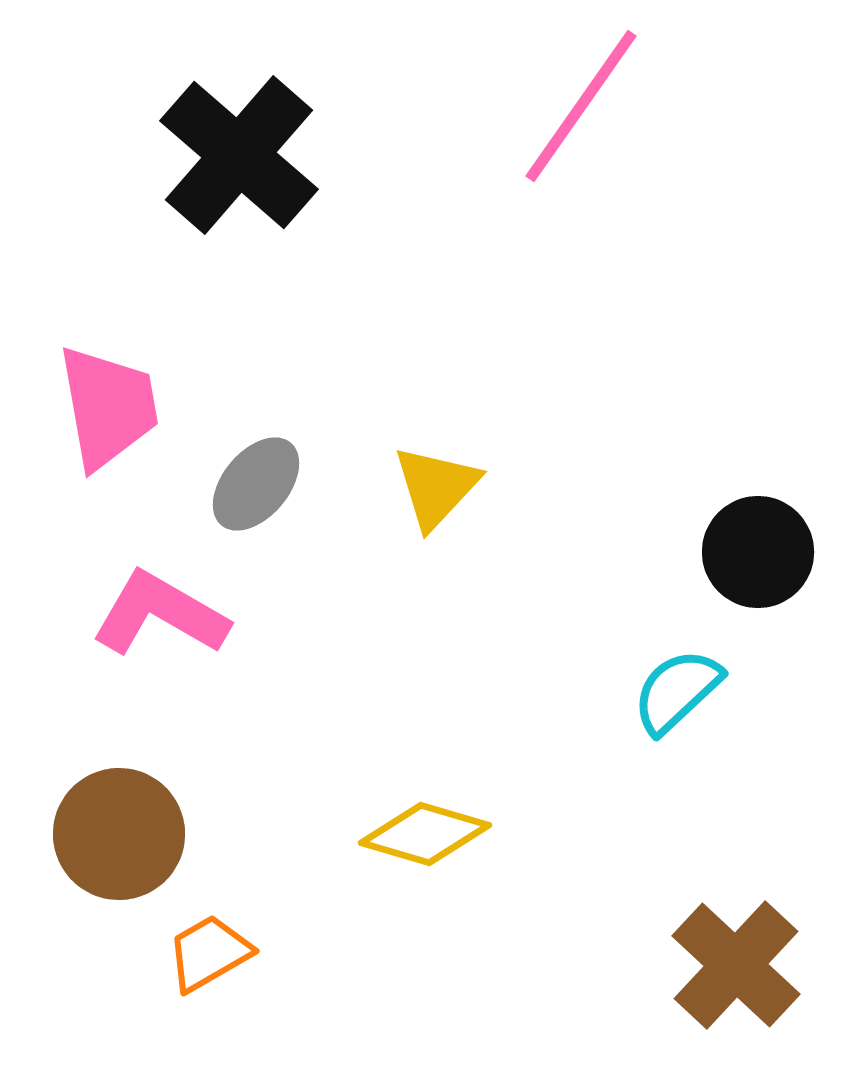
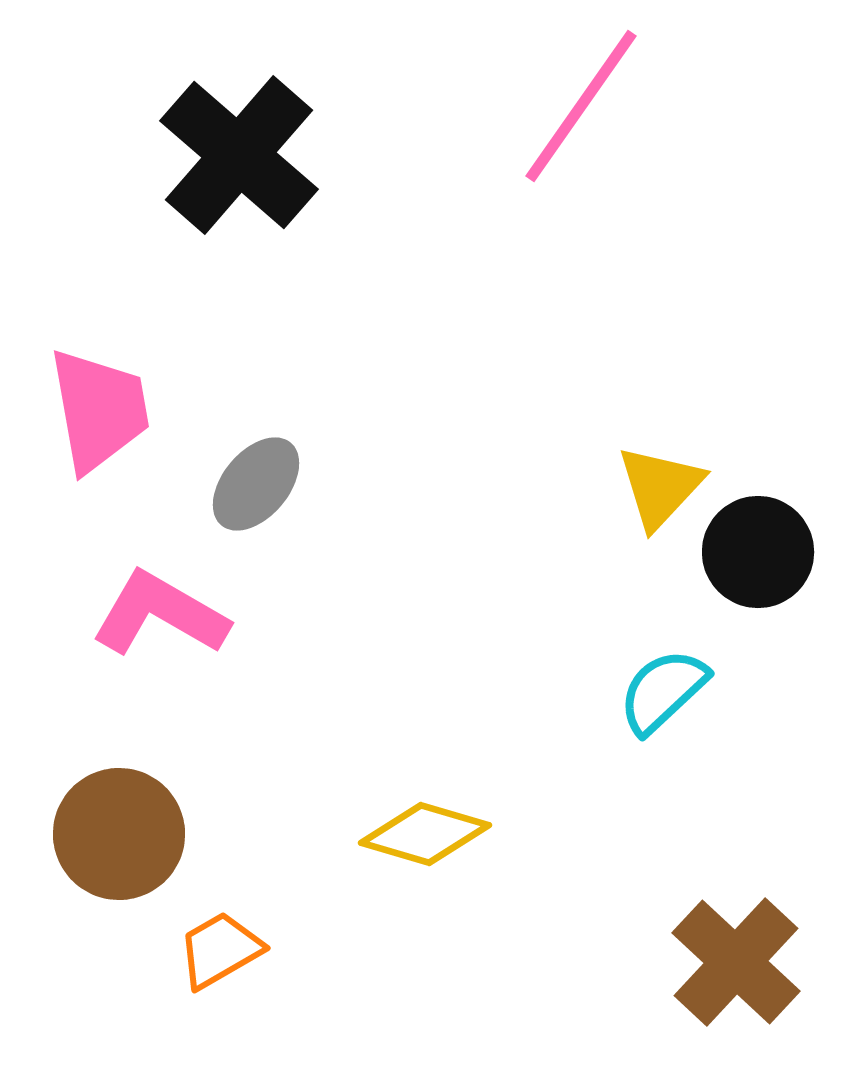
pink trapezoid: moved 9 px left, 3 px down
yellow triangle: moved 224 px right
cyan semicircle: moved 14 px left
orange trapezoid: moved 11 px right, 3 px up
brown cross: moved 3 px up
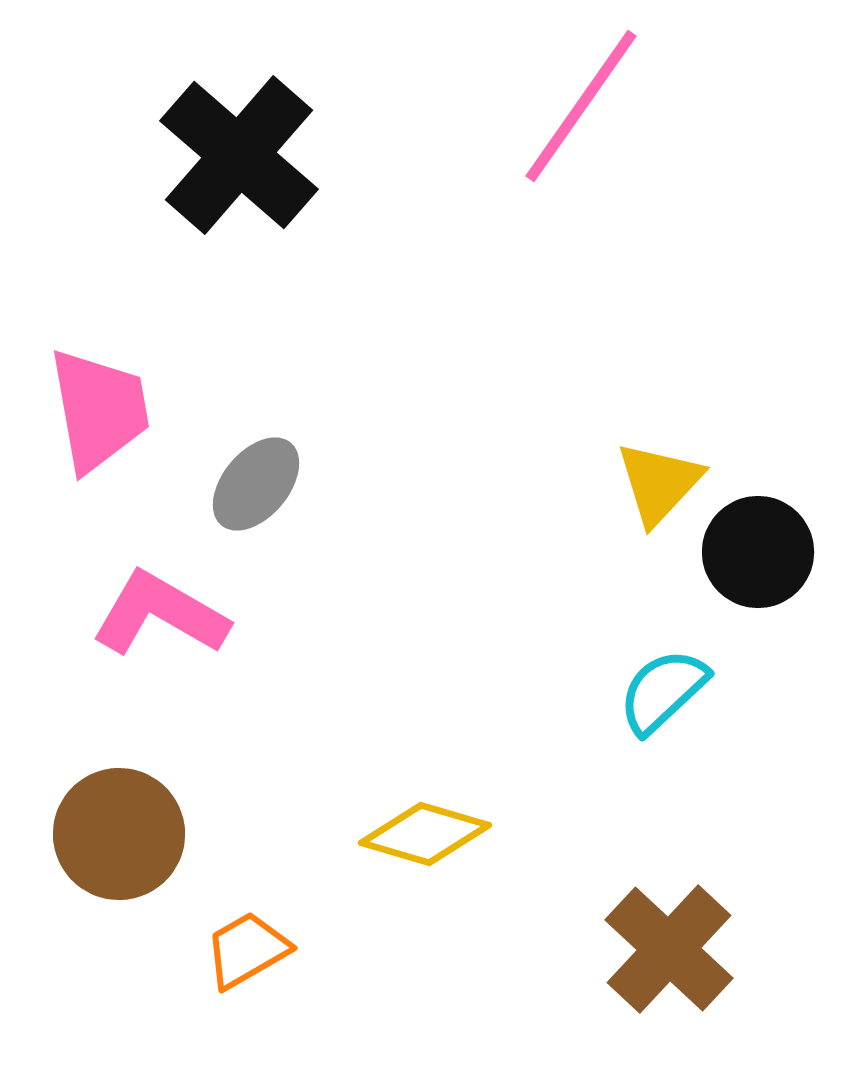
yellow triangle: moved 1 px left, 4 px up
orange trapezoid: moved 27 px right
brown cross: moved 67 px left, 13 px up
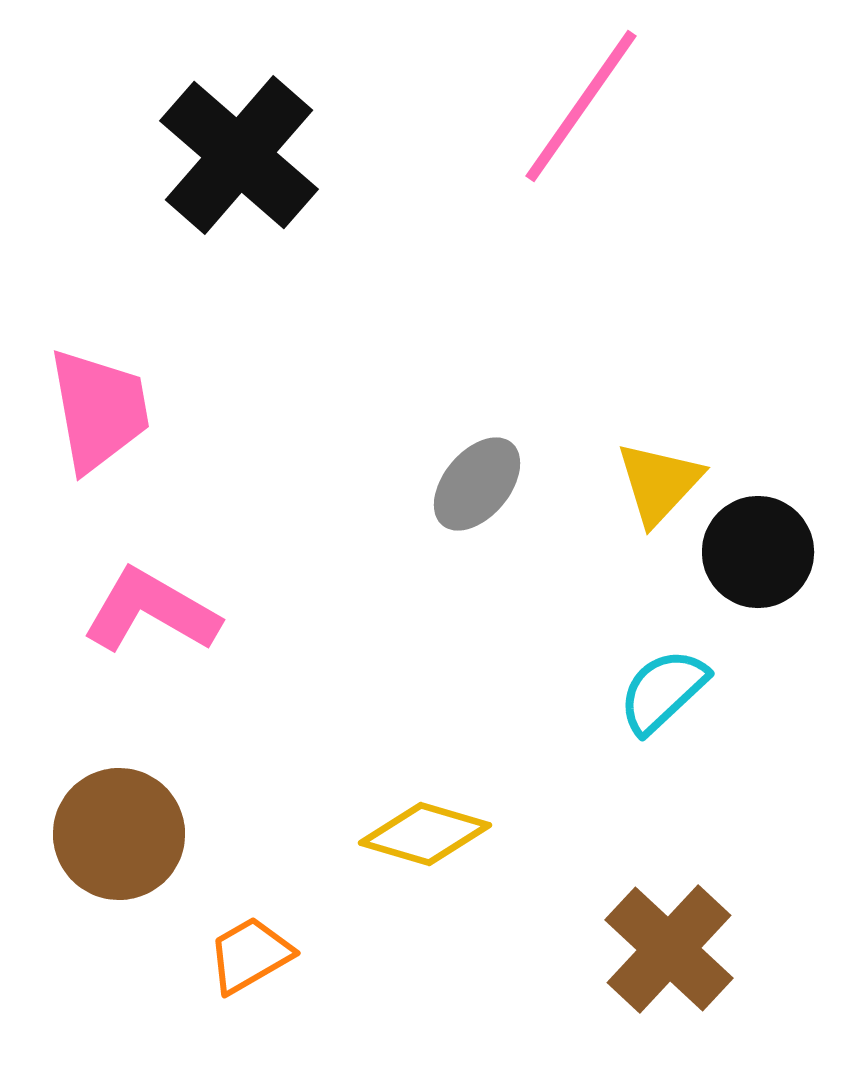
gray ellipse: moved 221 px right
pink L-shape: moved 9 px left, 3 px up
orange trapezoid: moved 3 px right, 5 px down
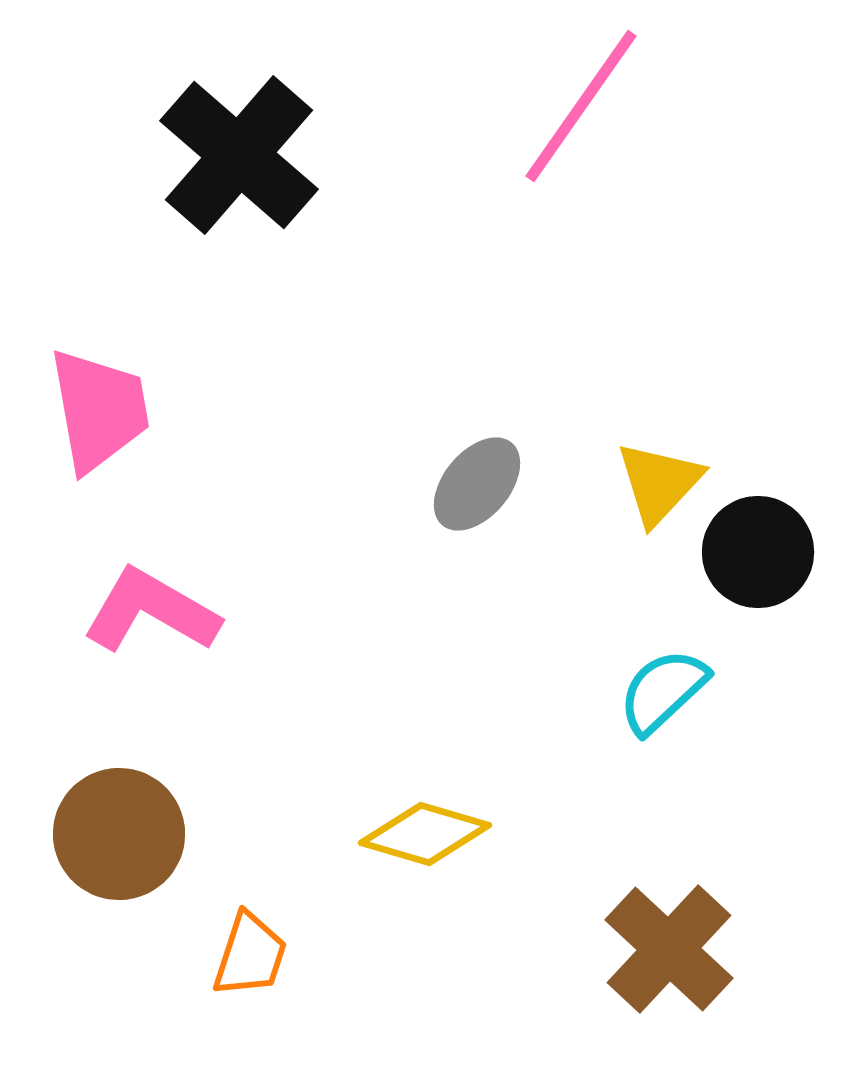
orange trapezoid: rotated 138 degrees clockwise
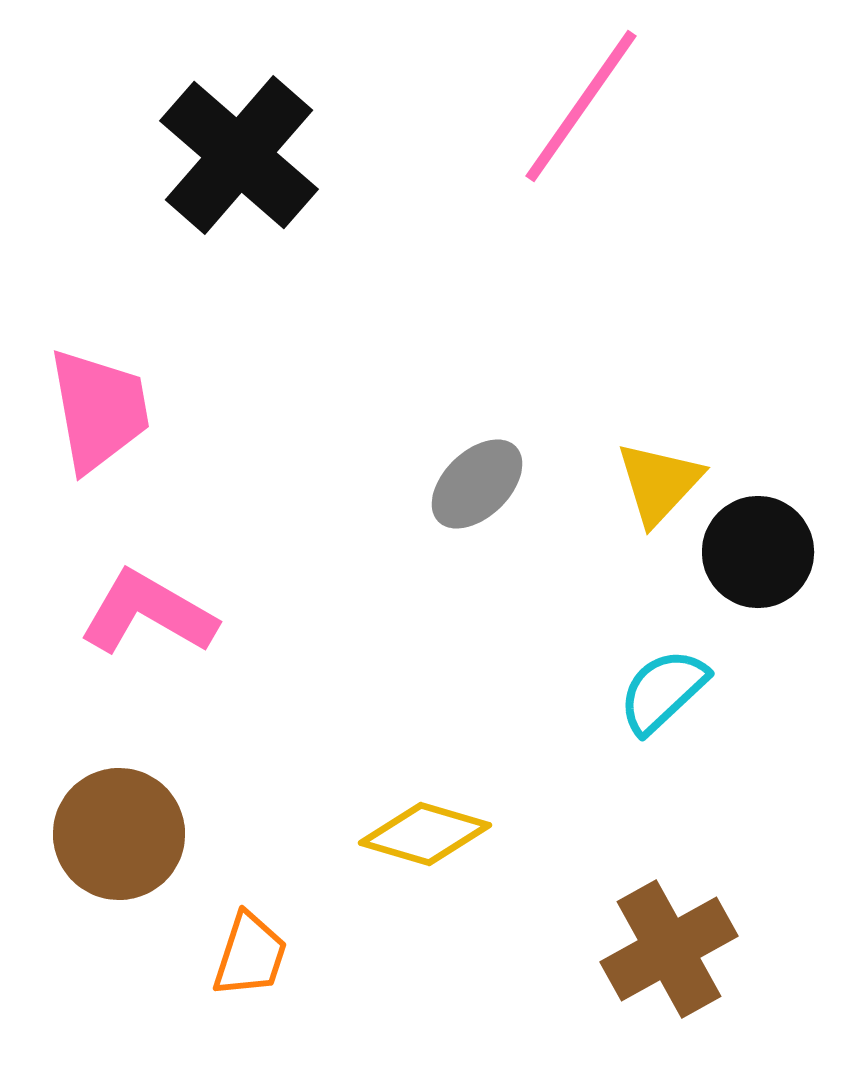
gray ellipse: rotated 6 degrees clockwise
pink L-shape: moved 3 px left, 2 px down
brown cross: rotated 18 degrees clockwise
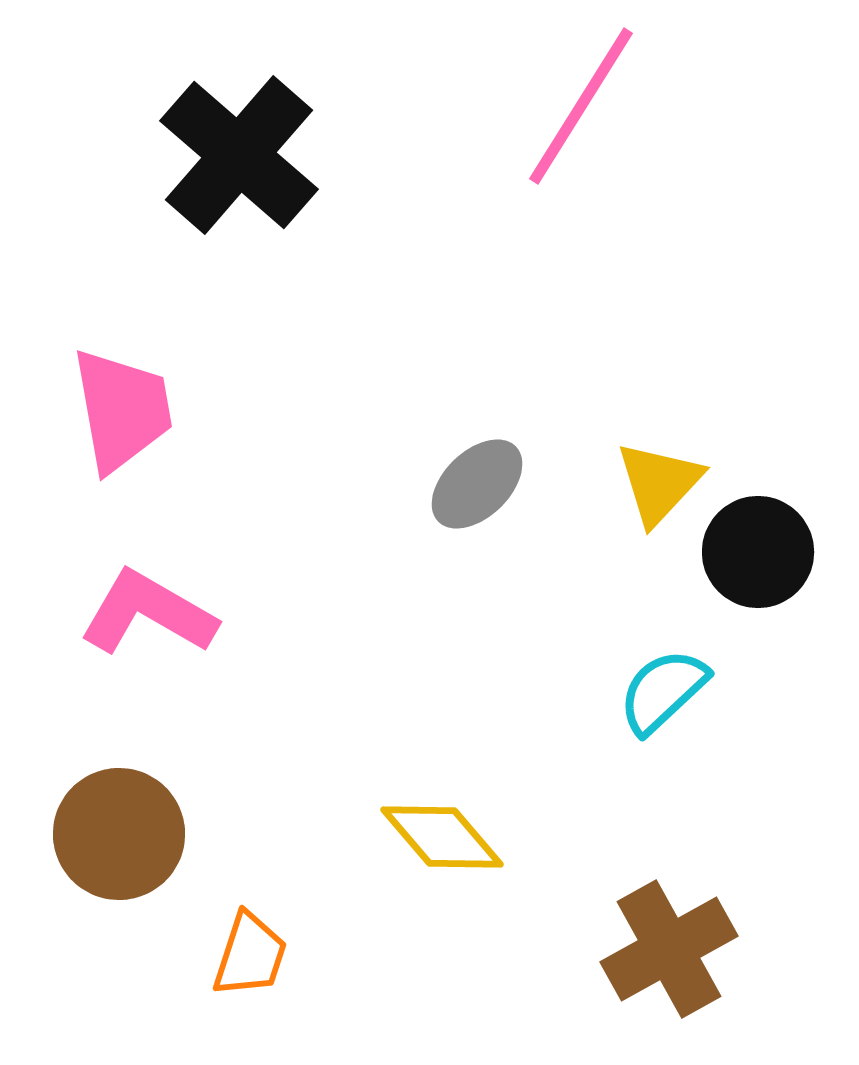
pink line: rotated 3 degrees counterclockwise
pink trapezoid: moved 23 px right
yellow diamond: moved 17 px right, 3 px down; rotated 33 degrees clockwise
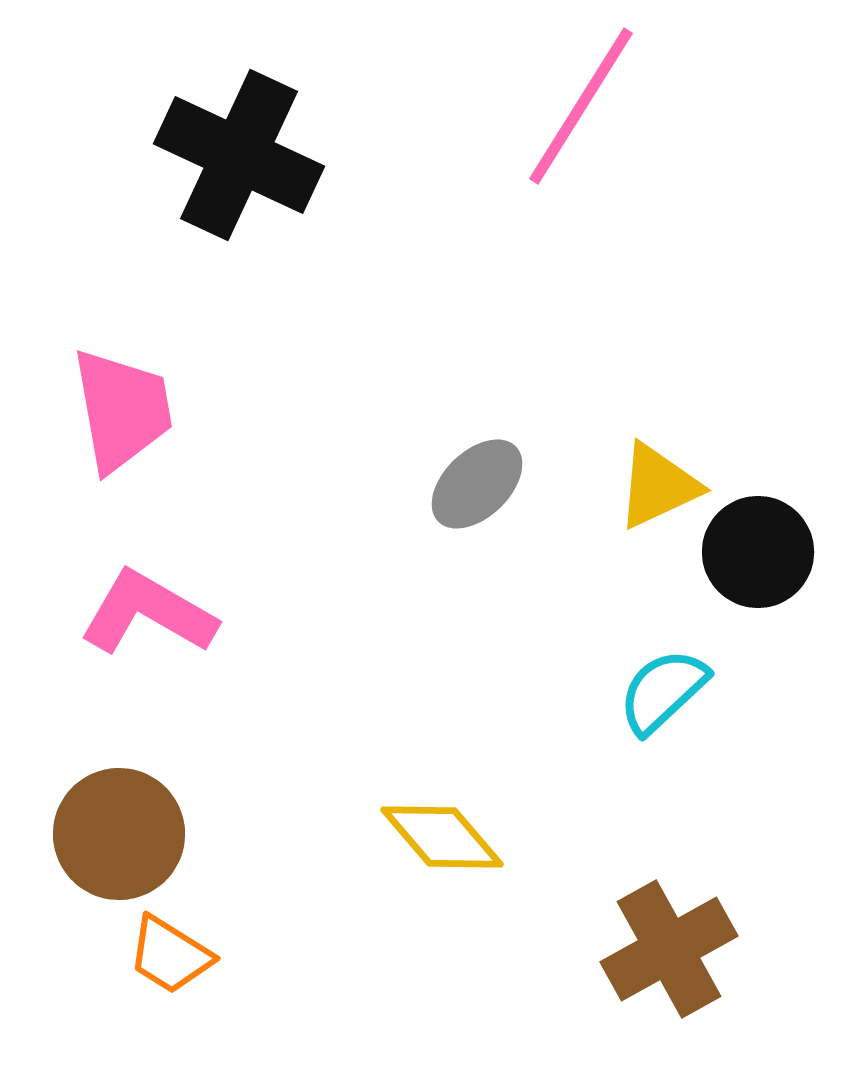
black cross: rotated 16 degrees counterclockwise
yellow triangle: moved 1 px left, 3 px down; rotated 22 degrees clockwise
orange trapezoid: moved 80 px left; rotated 104 degrees clockwise
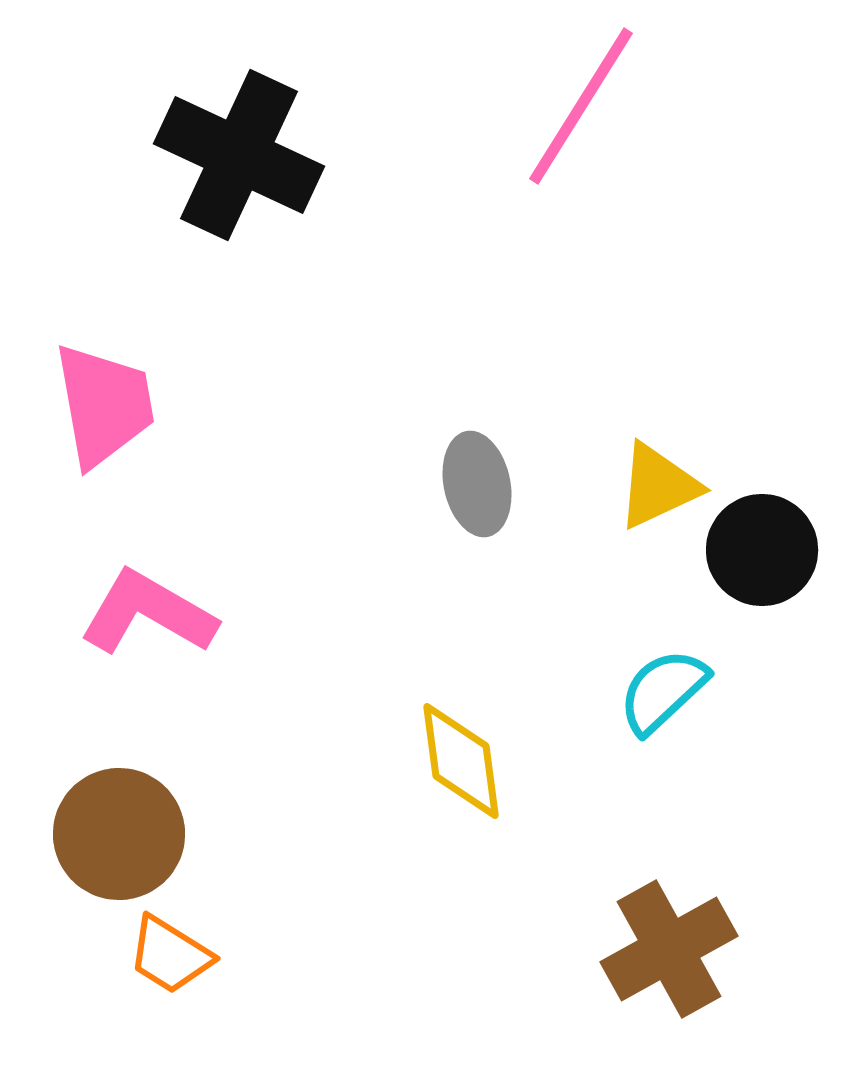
pink trapezoid: moved 18 px left, 5 px up
gray ellipse: rotated 58 degrees counterclockwise
black circle: moved 4 px right, 2 px up
yellow diamond: moved 19 px right, 76 px up; rotated 33 degrees clockwise
